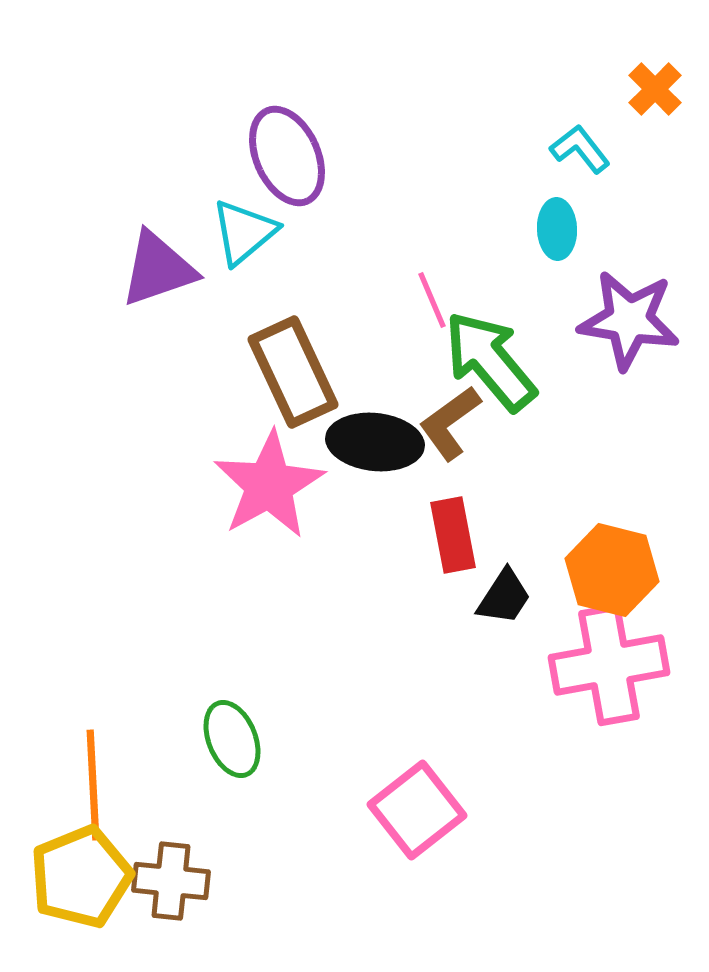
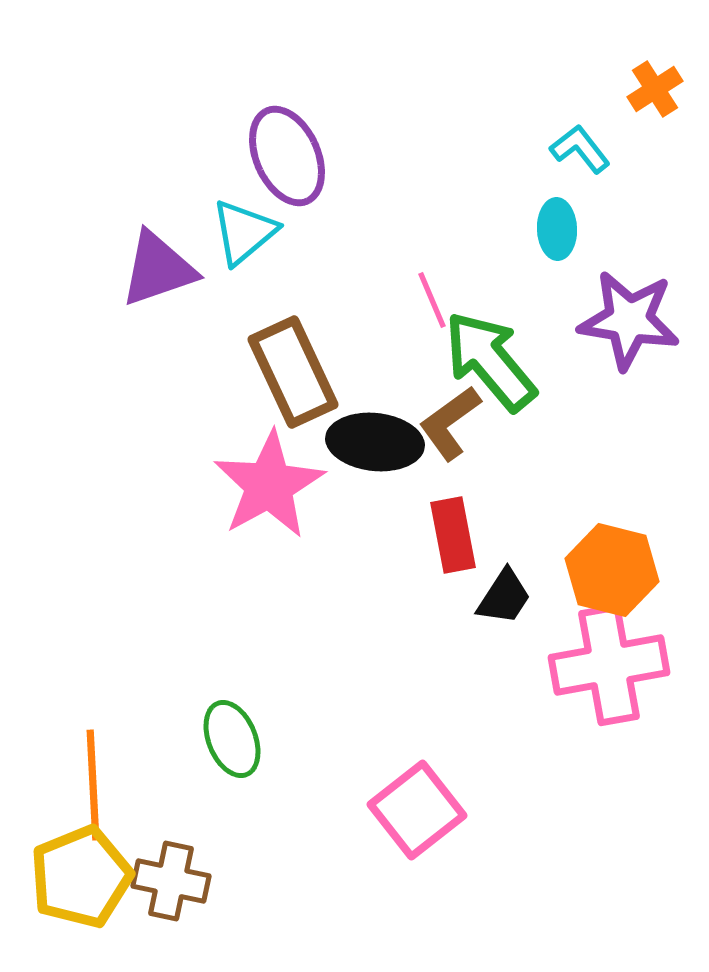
orange cross: rotated 12 degrees clockwise
brown cross: rotated 6 degrees clockwise
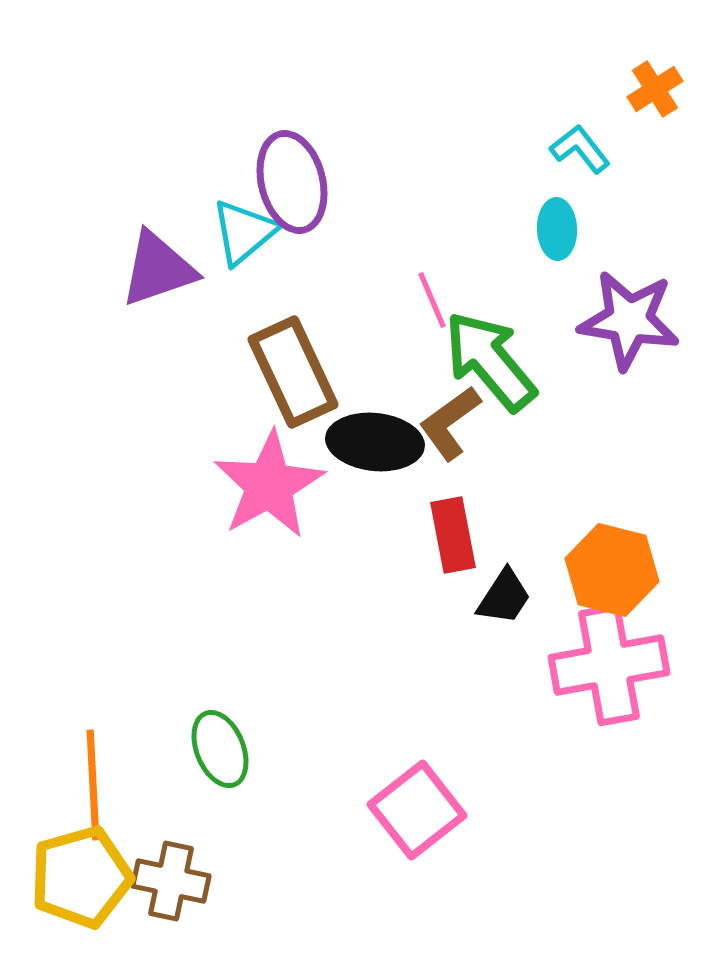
purple ellipse: moved 5 px right, 26 px down; rotated 10 degrees clockwise
green ellipse: moved 12 px left, 10 px down
yellow pentagon: rotated 6 degrees clockwise
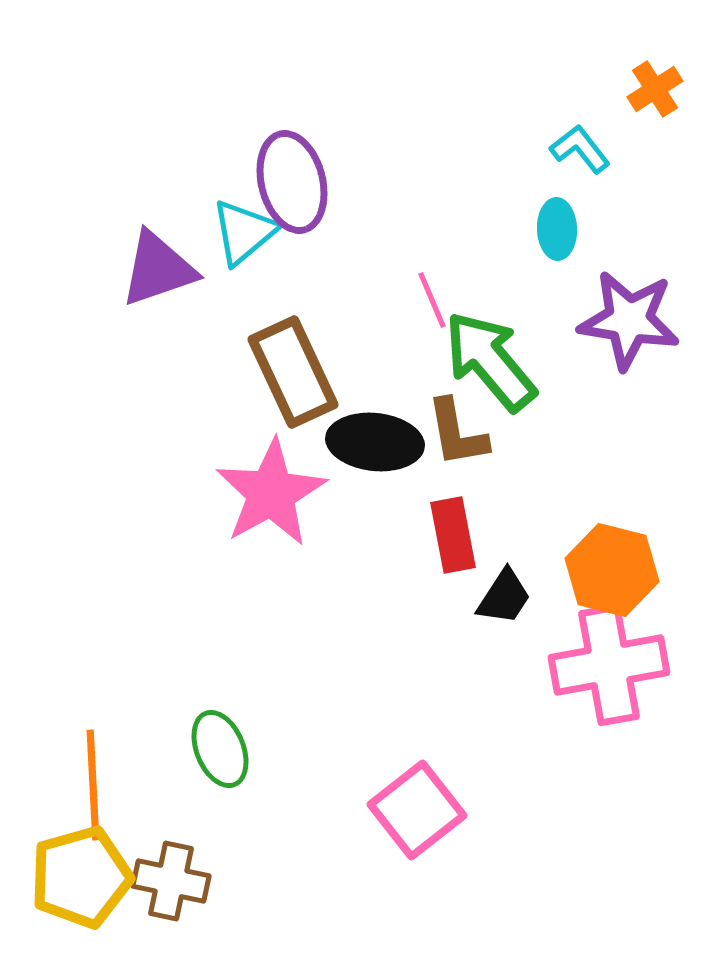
brown L-shape: moved 7 px right, 10 px down; rotated 64 degrees counterclockwise
pink star: moved 2 px right, 8 px down
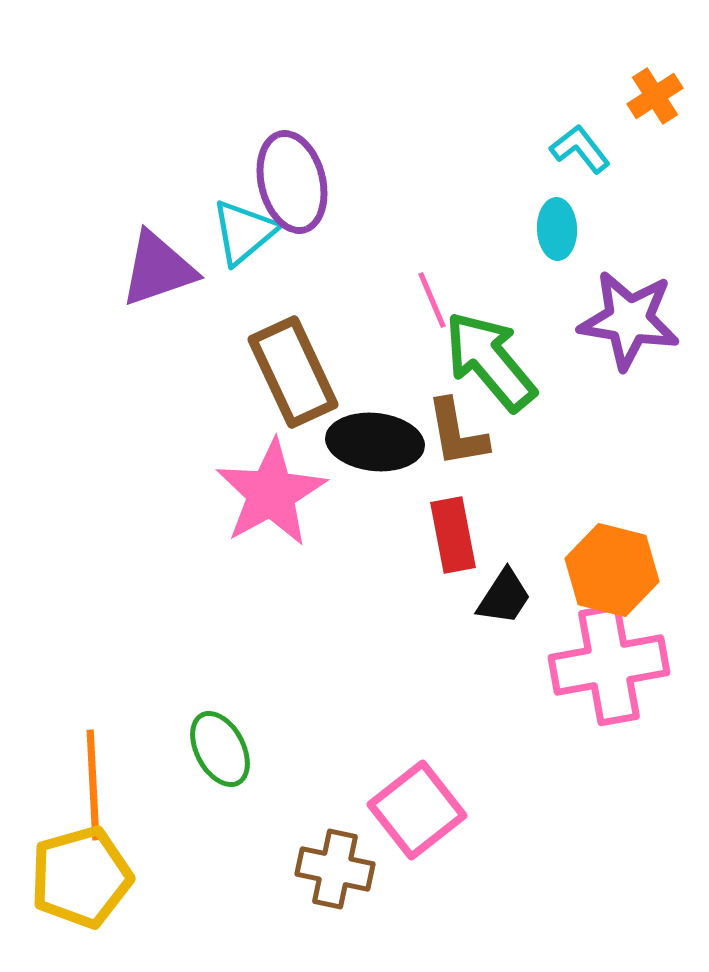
orange cross: moved 7 px down
green ellipse: rotated 6 degrees counterclockwise
brown cross: moved 164 px right, 12 px up
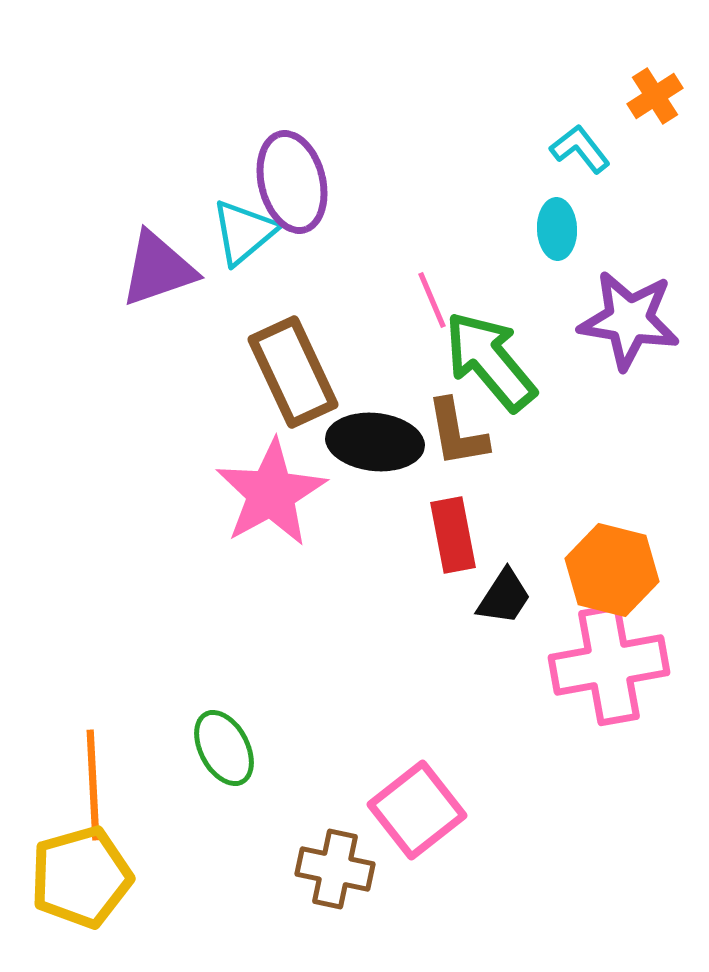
green ellipse: moved 4 px right, 1 px up
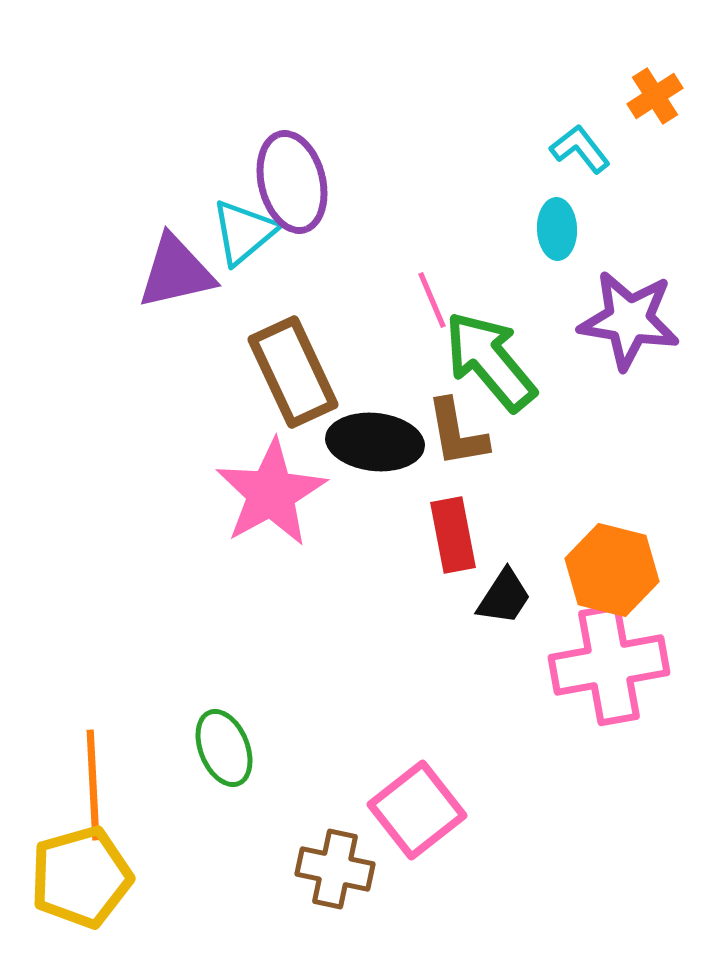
purple triangle: moved 18 px right, 3 px down; rotated 6 degrees clockwise
green ellipse: rotated 6 degrees clockwise
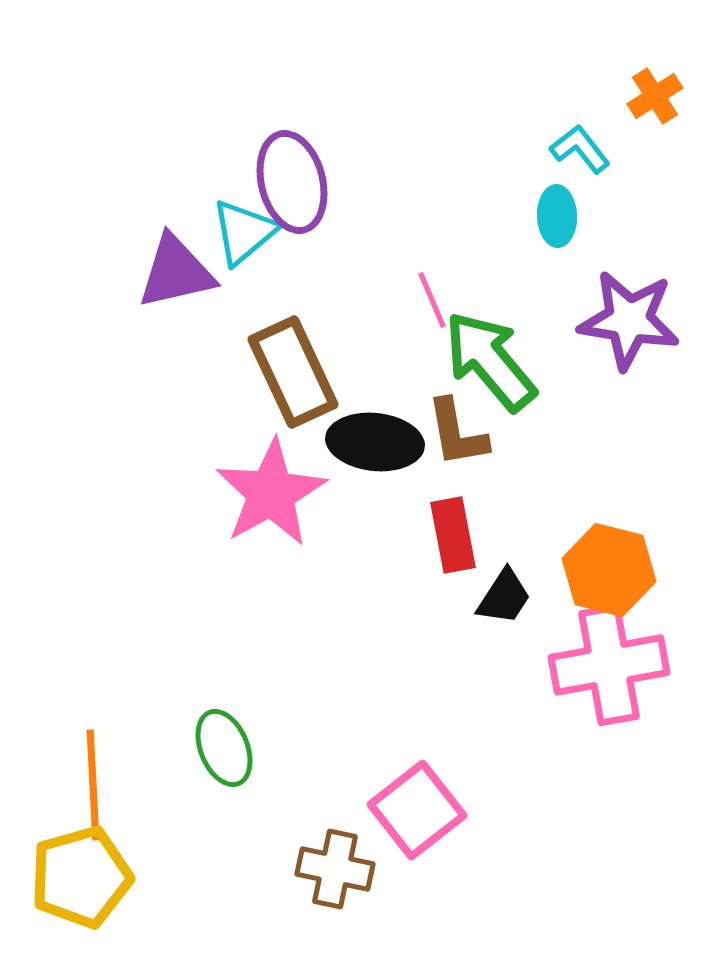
cyan ellipse: moved 13 px up
orange hexagon: moved 3 px left
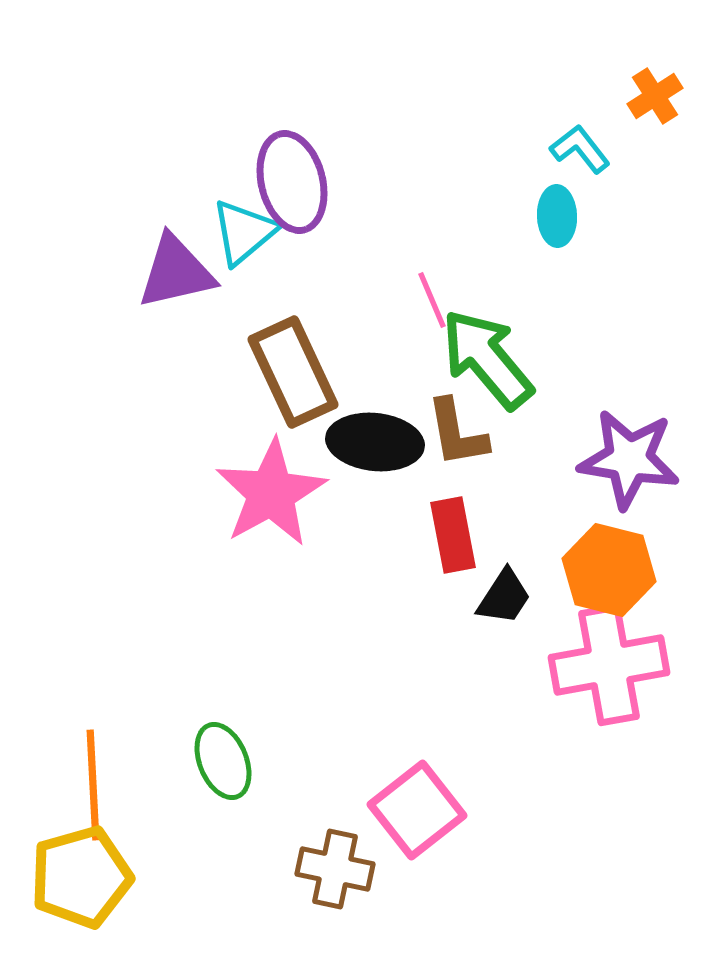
purple star: moved 139 px down
green arrow: moved 3 px left, 2 px up
green ellipse: moved 1 px left, 13 px down
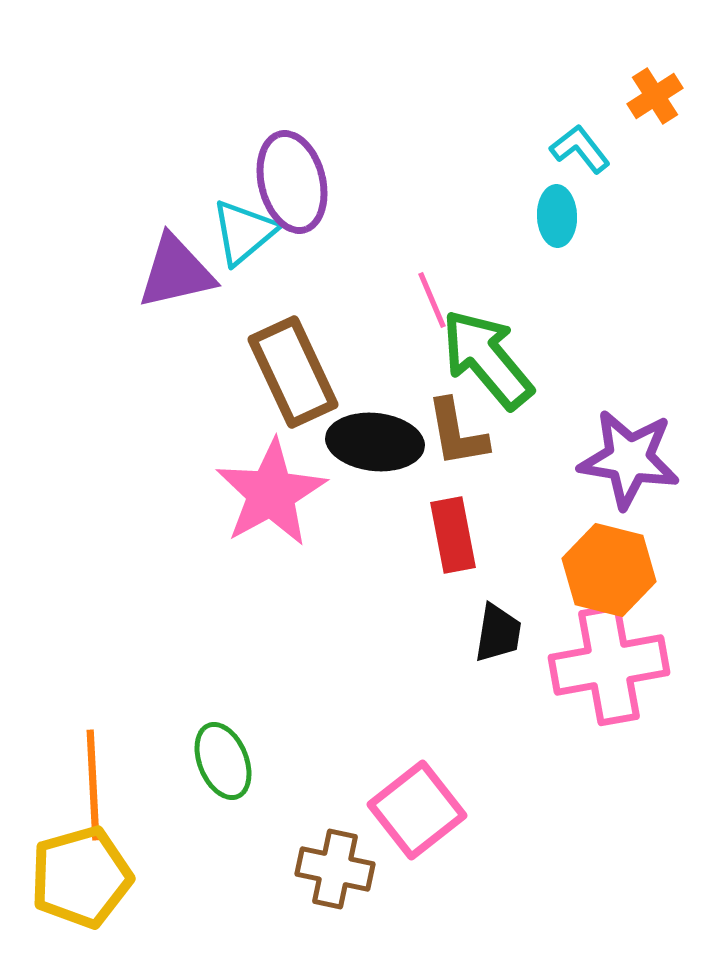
black trapezoid: moved 6 px left, 36 px down; rotated 24 degrees counterclockwise
